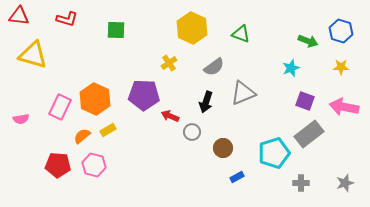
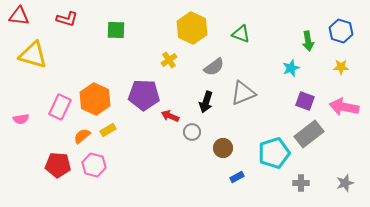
green arrow: rotated 60 degrees clockwise
yellow cross: moved 3 px up
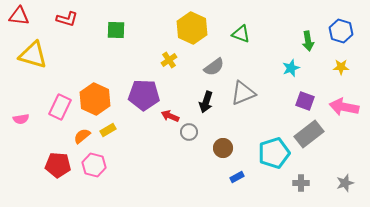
gray circle: moved 3 px left
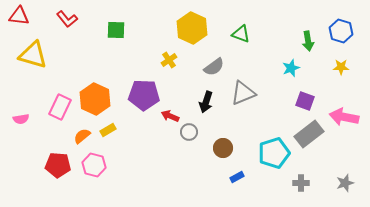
red L-shape: rotated 35 degrees clockwise
pink arrow: moved 10 px down
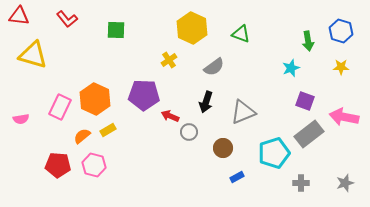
gray triangle: moved 19 px down
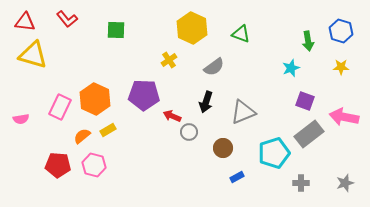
red triangle: moved 6 px right, 6 px down
red arrow: moved 2 px right
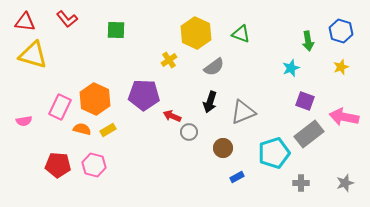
yellow hexagon: moved 4 px right, 5 px down
yellow star: rotated 21 degrees counterclockwise
black arrow: moved 4 px right
pink semicircle: moved 3 px right, 2 px down
orange semicircle: moved 7 px up; rotated 54 degrees clockwise
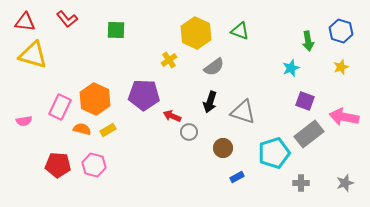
green triangle: moved 1 px left, 3 px up
gray triangle: rotated 40 degrees clockwise
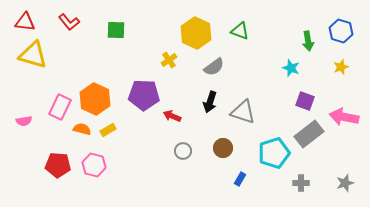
red L-shape: moved 2 px right, 3 px down
cyan star: rotated 30 degrees counterclockwise
gray circle: moved 6 px left, 19 px down
blue rectangle: moved 3 px right, 2 px down; rotated 32 degrees counterclockwise
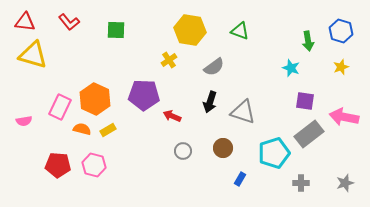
yellow hexagon: moved 6 px left, 3 px up; rotated 16 degrees counterclockwise
purple square: rotated 12 degrees counterclockwise
